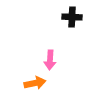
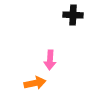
black cross: moved 1 px right, 2 px up
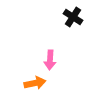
black cross: moved 2 px down; rotated 30 degrees clockwise
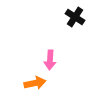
black cross: moved 2 px right
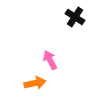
pink arrow: rotated 150 degrees clockwise
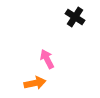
pink arrow: moved 3 px left, 1 px up
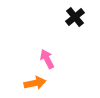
black cross: rotated 18 degrees clockwise
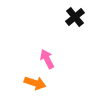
orange arrow: rotated 30 degrees clockwise
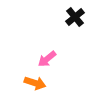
pink arrow: rotated 102 degrees counterclockwise
